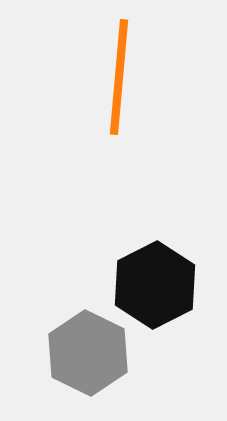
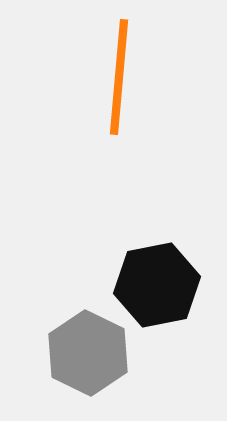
black hexagon: moved 2 px right; rotated 16 degrees clockwise
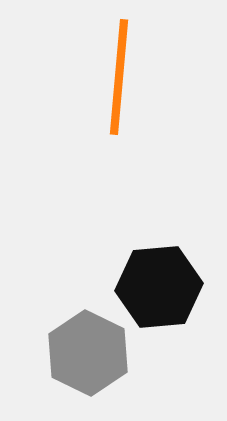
black hexagon: moved 2 px right, 2 px down; rotated 6 degrees clockwise
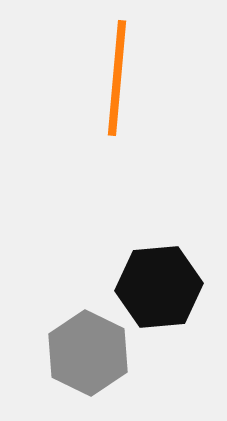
orange line: moved 2 px left, 1 px down
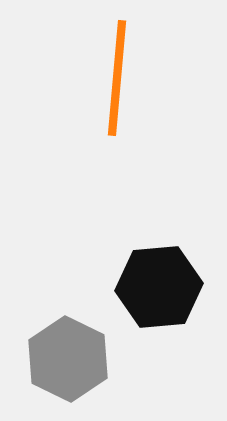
gray hexagon: moved 20 px left, 6 px down
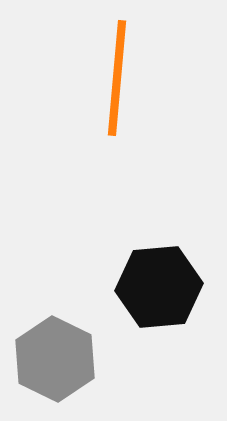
gray hexagon: moved 13 px left
